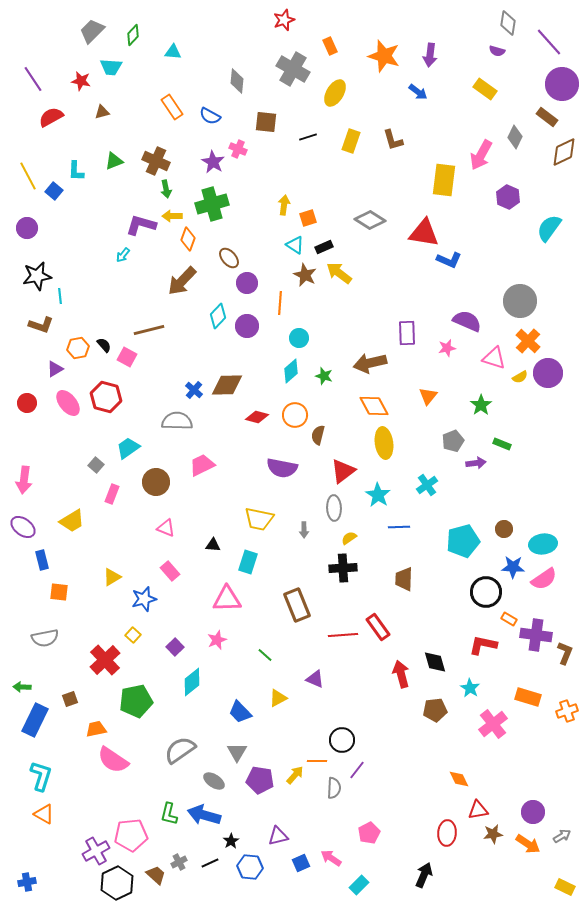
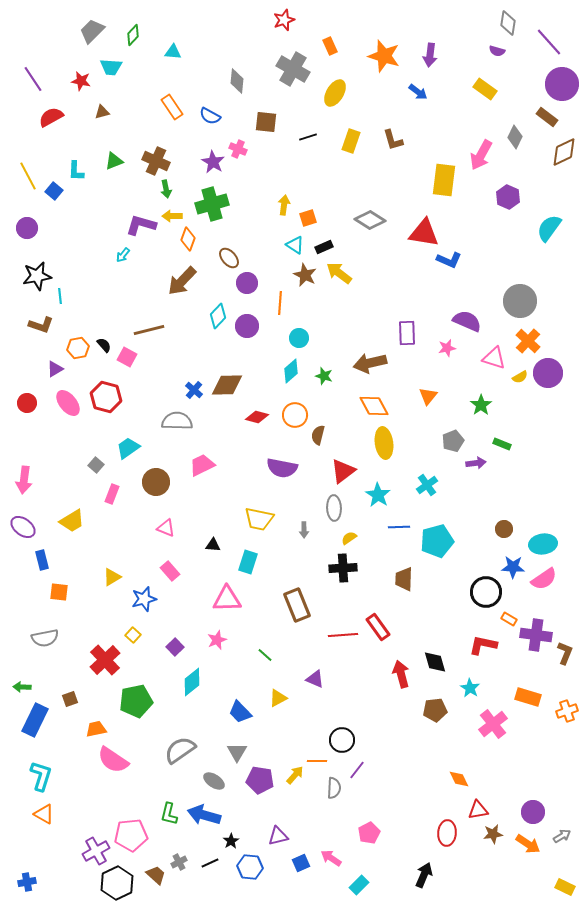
cyan pentagon at (463, 541): moved 26 px left
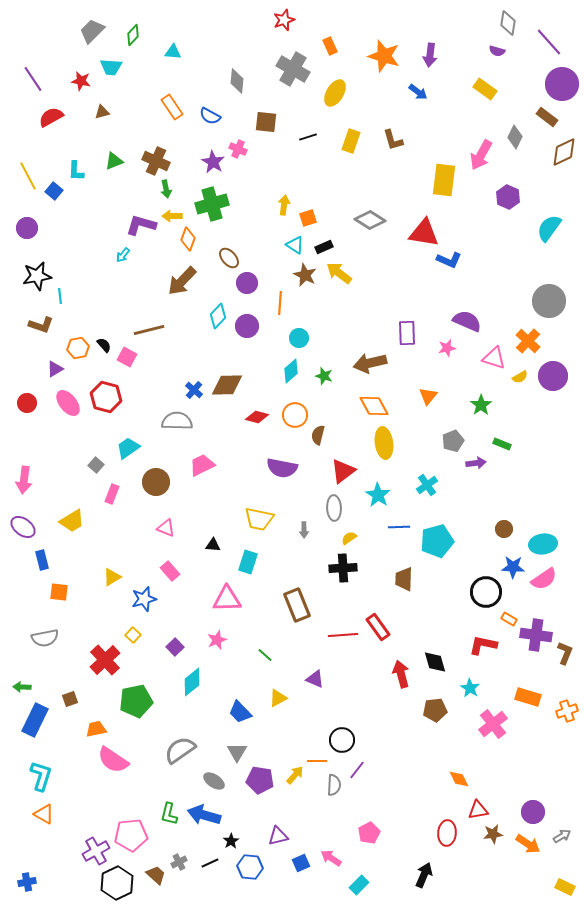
gray circle at (520, 301): moved 29 px right
purple circle at (548, 373): moved 5 px right, 3 px down
gray semicircle at (334, 788): moved 3 px up
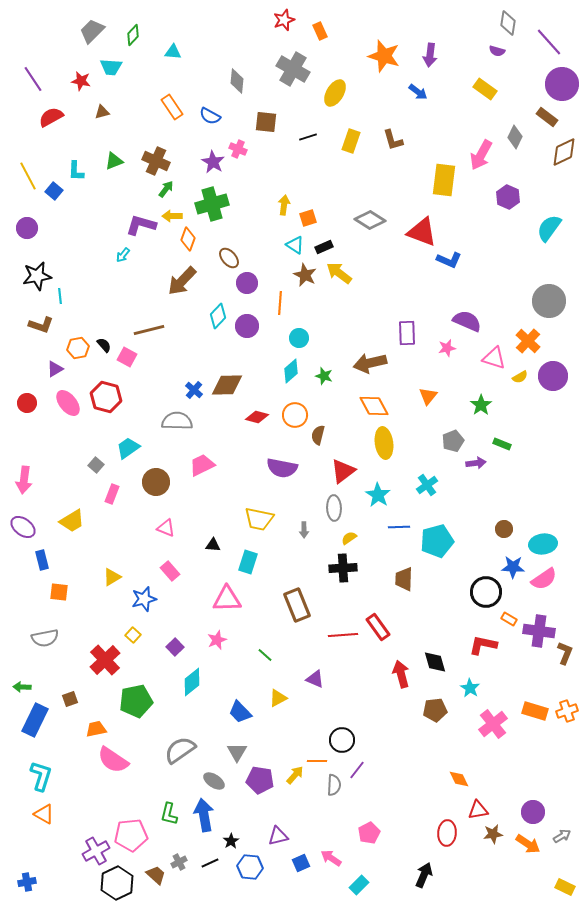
orange rectangle at (330, 46): moved 10 px left, 15 px up
green arrow at (166, 189): rotated 132 degrees counterclockwise
red triangle at (424, 233): moved 2 px left, 1 px up; rotated 12 degrees clockwise
purple cross at (536, 635): moved 3 px right, 4 px up
orange rectangle at (528, 697): moved 7 px right, 14 px down
blue arrow at (204, 815): rotated 64 degrees clockwise
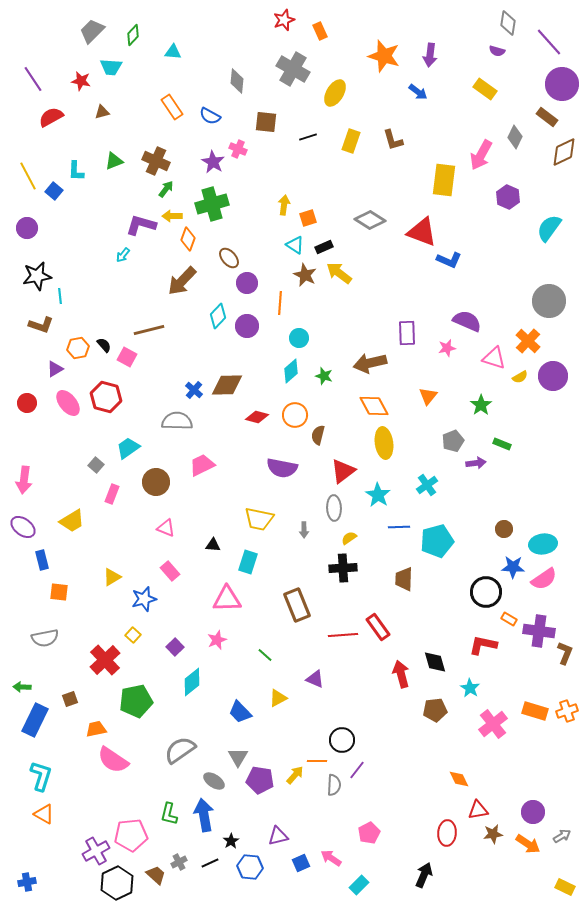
gray triangle at (237, 752): moved 1 px right, 5 px down
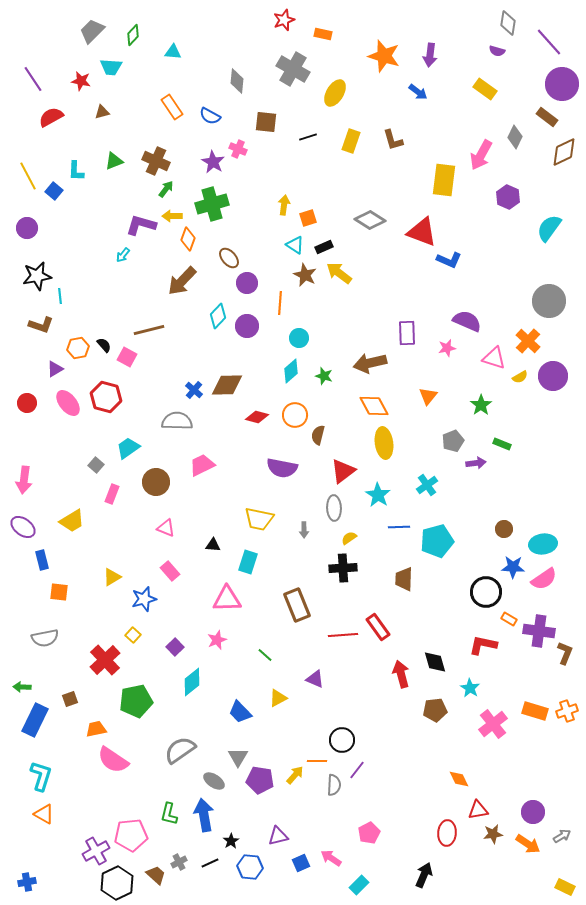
orange rectangle at (320, 31): moved 3 px right, 3 px down; rotated 54 degrees counterclockwise
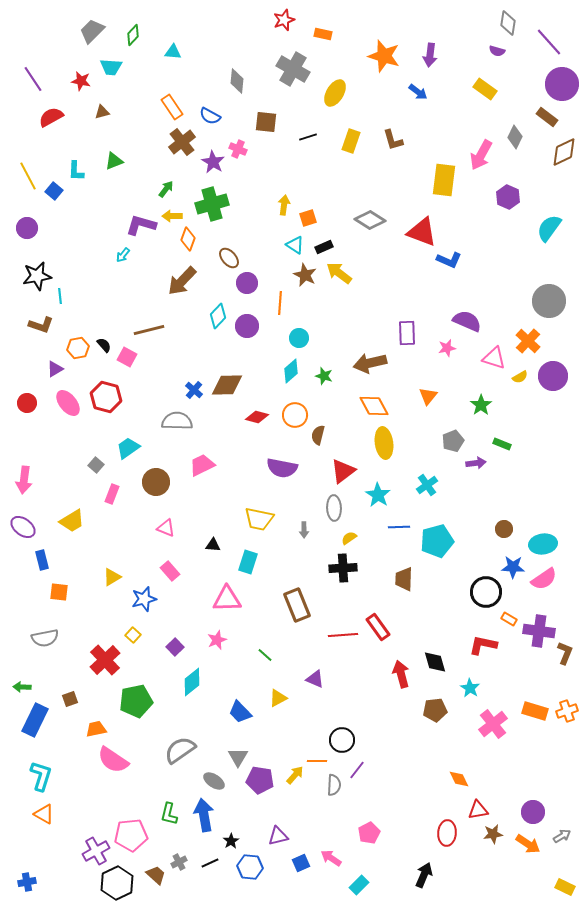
brown cross at (156, 161): moved 26 px right, 19 px up; rotated 28 degrees clockwise
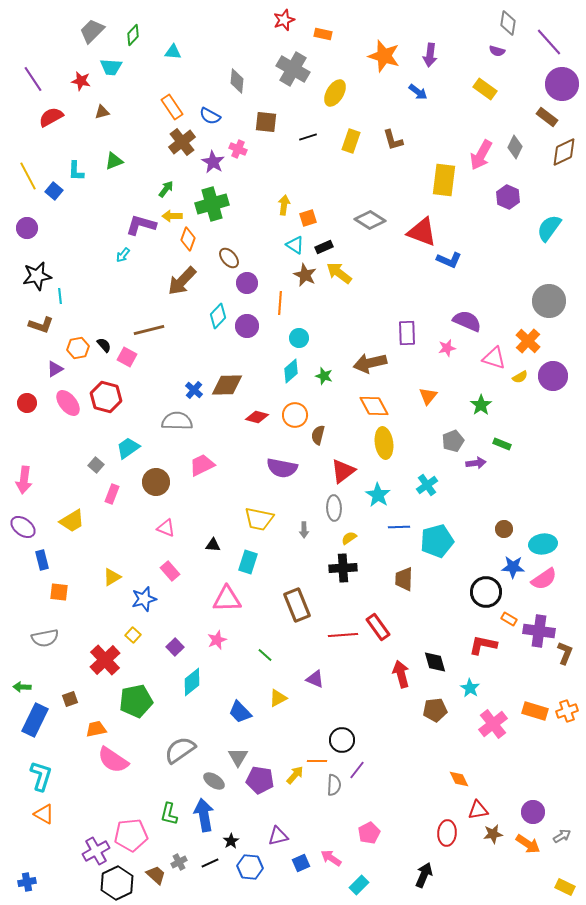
gray diamond at (515, 137): moved 10 px down
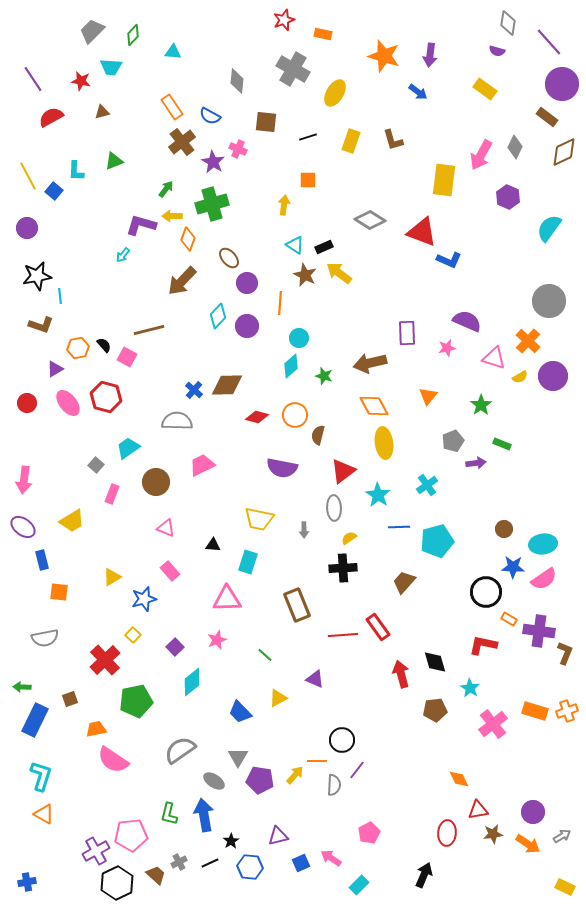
orange square at (308, 218): moved 38 px up; rotated 18 degrees clockwise
cyan diamond at (291, 371): moved 5 px up
brown trapezoid at (404, 579): moved 3 px down; rotated 40 degrees clockwise
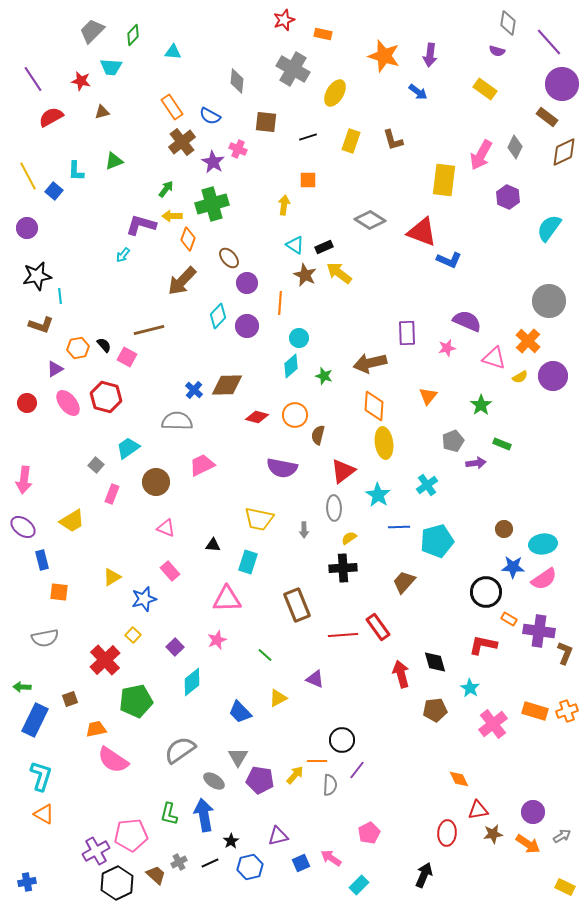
orange diamond at (374, 406): rotated 32 degrees clockwise
gray semicircle at (334, 785): moved 4 px left
blue hexagon at (250, 867): rotated 20 degrees counterclockwise
